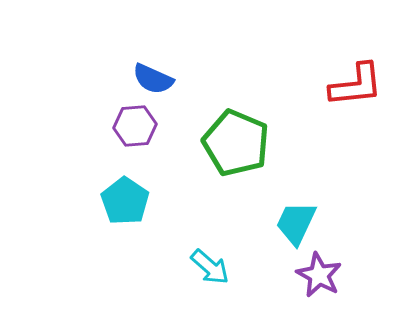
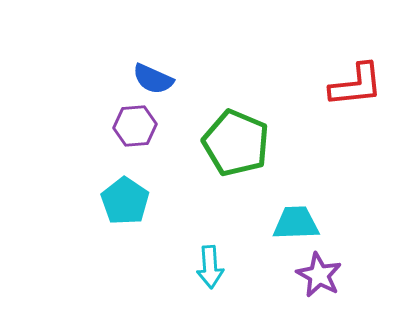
cyan trapezoid: rotated 63 degrees clockwise
cyan arrow: rotated 45 degrees clockwise
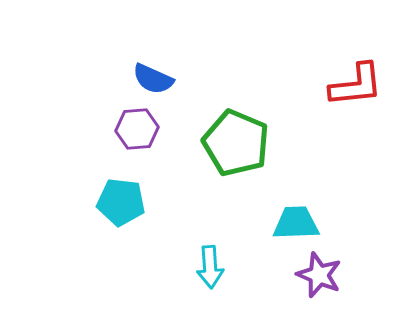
purple hexagon: moved 2 px right, 3 px down
cyan pentagon: moved 4 px left, 1 px down; rotated 27 degrees counterclockwise
purple star: rotated 6 degrees counterclockwise
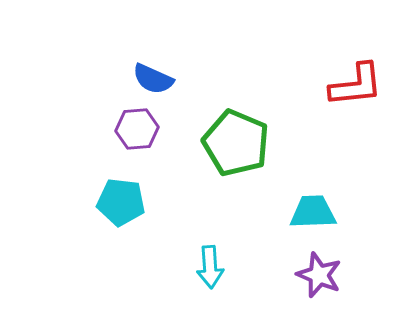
cyan trapezoid: moved 17 px right, 11 px up
